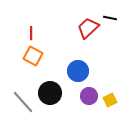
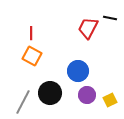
red trapezoid: rotated 20 degrees counterclockwise
orange square: moved 1 px left
purple circle: moved 2 px left, 1 px up
gray line: rotated 70 degrees clockwise
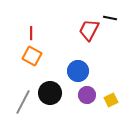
red trapezoid: moved 1 px right, 2 px down
yellow square: moved 1 px right
